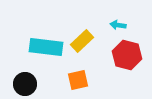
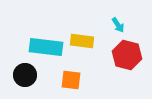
cyan arrow: rotated 133 degrees counterclockwise
yellow rectangle: rotated 50 degrees clockwise
orange square: moved 7 px left; rotated 20 degrees clockwise
black circle: moved 9 px up
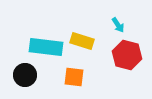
yellow rectangle: rotated 10 degrees clockwise
orange square: moved 3 px right, 3 px up
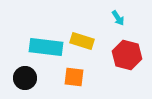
cyan arrow: moved 7 px up
black circle: moved 3 px down
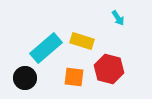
cyan rectangle: moved 1 px down; rotated 48 degrees counterclockwise
red hexagon: moved 18 px left, 14 px down
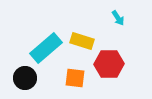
red hexagon: moved 5 px up; rotated 16 degrees counterclockwise
orange square: moved 1 px right, 1 px down
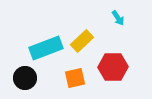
yellow rectangle: rotated 60 degrees counterclockwise
cyan rectangle: rotated 20 degrees clockwise
red hexagon: moved 4 px right, 3 px down
orange square: rotated 20 degrees counterclockwise
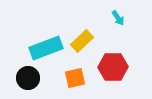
black circle: moved 3 px right
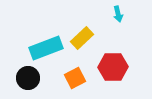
cyan arrow: moved 4 px up; rotated 21 degrees clockwise
yellow rectangle: moved 3 px up
orange square: rotated 15 degrees counterclockwise
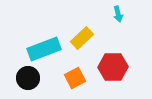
cyan rectangle: moved 2 px left, 1 px down
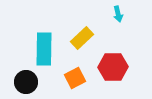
cyan rectangle: rotated 68 degrees counterclockwise
black circle: moved 2 px left, 4 px down
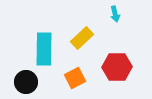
cyan arrow: moved 3 px left
red hexagon: moved 4 px right
